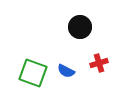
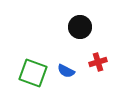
red cross: moved 1 px left, 1 px up
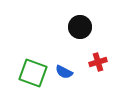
blue semicircle: moved 2 px left, 1 px down
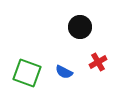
red cross: rotated 12 degrees counterclockwise
green square: moved 6 px left
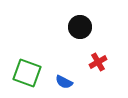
blue semicircle: moved 10 px down
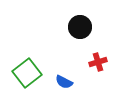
red cross: rotated 12 degrees clockwise
green square: rotated 32 degrees clockwise
